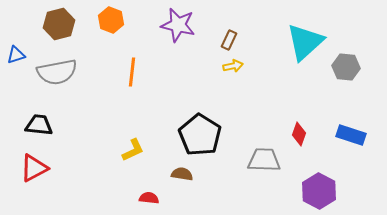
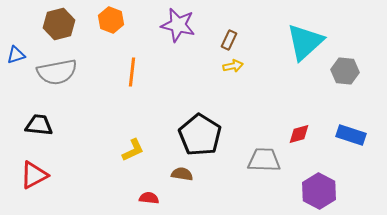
gray hexagon: moved 1 px left, 4 px down
red diamond: rotated 55 degrees clockwise
red triangle: moved 7 px down
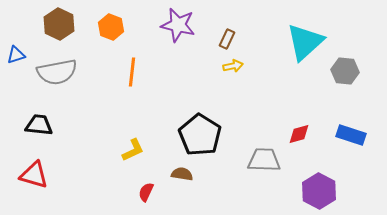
orange hexagon: moved 7 px down
brown hexagon: rotated 20 degrees counterclockwise
brown rectangle: moved 2 px left, 1 px up
red triangle: rotated 44 degrees clockwise
red semicircle: moved 3 px left, 6 px up; rotated 72 degrees counterclockwise
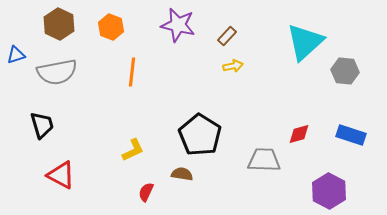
brown rectangle: moved 3 px up; rotated 18 degrees clockwise
black trapezoid: moved 3 px right; rotated 68 degrees clockwise
red triangle: moved 27 px right; rotated 12 degrees clockwise
purple hexagon: moved 10 px right
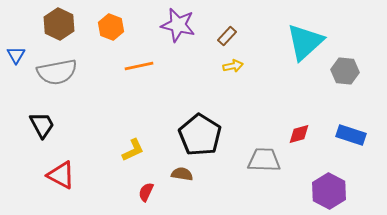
blue triangle: rotated 42 degrees counterclockwise
orange line: moved 7 px right, 6 px up; rotated 72 degrees clockwise
black trapezoid: rotated 12 degrees counterclockwise
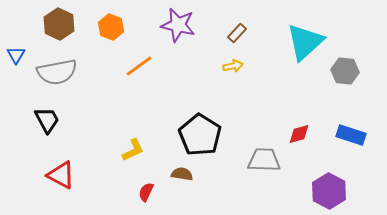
brown rectangle: moved 10 px right, 3 px up
orange line: rotated 24 degrees counterclockwise
black trapezoid: moved 5 px right, 5 px up
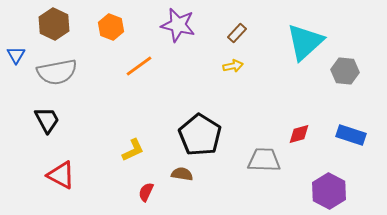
brown hexagon: moved 5 px left
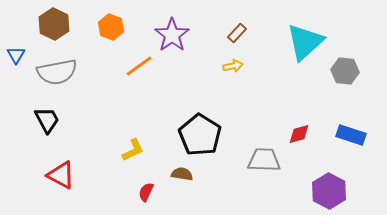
purple star: moved 6 px left, 10 px down; rotated 24 degrees clockwise
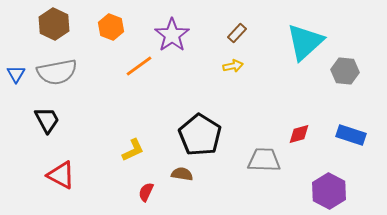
blue triangle: moved 19 px down
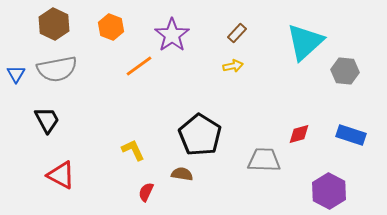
gray semicircle: moved 3 px up
yellow L-shape: rotated 90 degrees counterclockwise
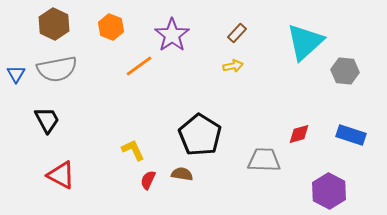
red semicircle: moved 2 px right, 12 px up
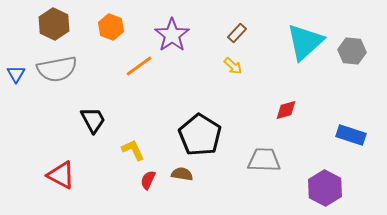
yellow arrow: rotated 54 degrees clockwise
gray hexagon: moved 7 px right, 20 px up
black trapezoid: moved 46 px right
red diamond: moved 13 px left, 24 px up
purple hexagon: moved 4 px left, 3 px up
